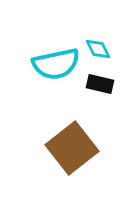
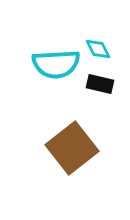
cyan semicircle: rotated 9 degrees clockwise
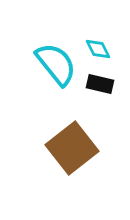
cyan semicircle: rotated 126 degrees counterclockwise
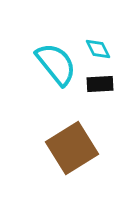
black rectangle: rotated 16 degrees counterclockwise
brown square: rotated 6 degrees clockwise
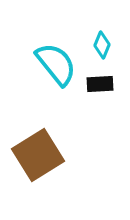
cyan diamond: moved 4 px right, 4 px up; rotated 48 degrees clockwise
brown square: moved 34 px left, 7 px down
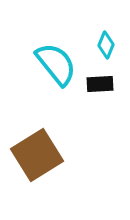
cyan diamond: moved 4 px right
brown square: moved 1 px left
